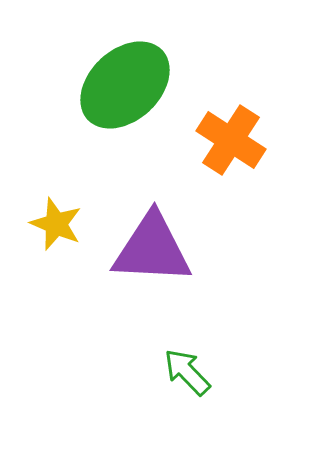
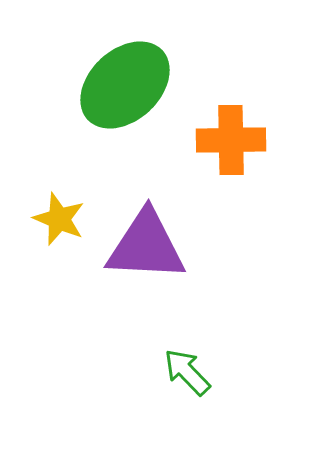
orange cross: rotated 34 degrees counterclockwise
yellow star: moved 3 px right, 5 px up
purple triangle: moved 6 px left, 3 px up
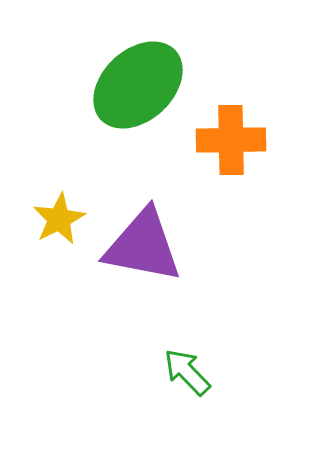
green ellipse: moved 13 px right
yellow star: rotated 22 degrees clockwise
purple triangle: moved 3 px left; rotated 8 degrees clockwise
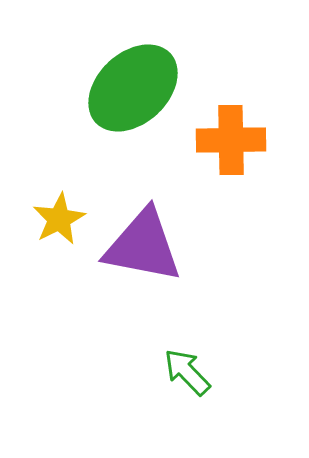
green ellipse: moved 5 px left, 3 px down
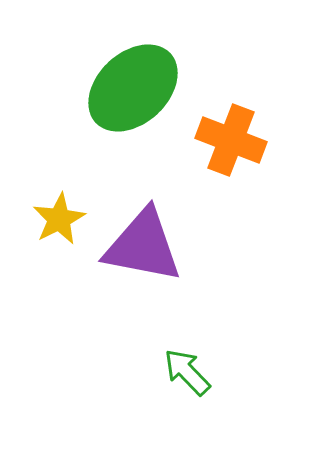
orange cross: rotated 22 degrees clockwise
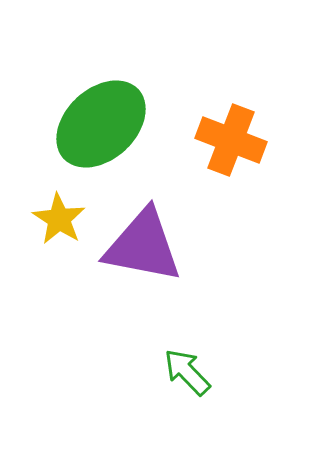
green ellipse: moved 32 px left, 36 px down
yellow star: rotated 12 degrees counterclockwise
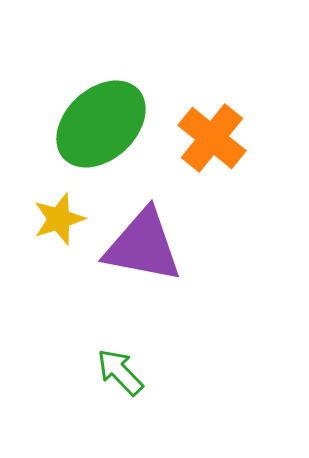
orange cross: moved 19 px left, 2 px up; rotated 18 degrees clockwise
yellow star: rotated 22 degrees clockwise
green arrow: moved 67 px left
